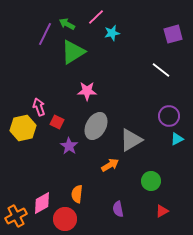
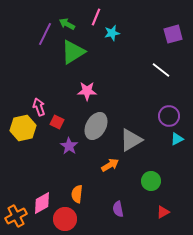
pink line: rotated 24 degrees counterclockwise
red triangle: moved 1 px right, 1 px down
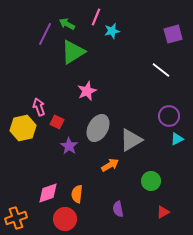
cyan star: moved 2 px up
pink star: rotated 24 degrees counterclockwise
gray ellipse: moved 2 px right, 2 px down
pink diamond: moved 6 px right, 10 px up; rotated 10 degrees clockwise
orange cross: moved 2 px down; rotated 10 degrees clockwise
